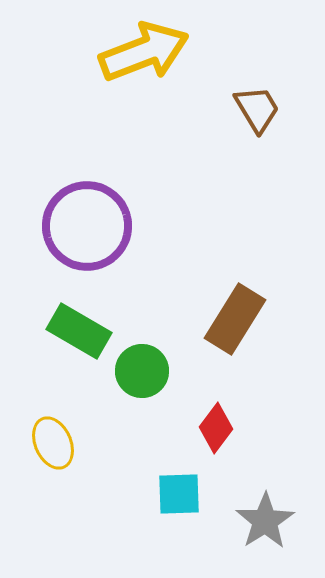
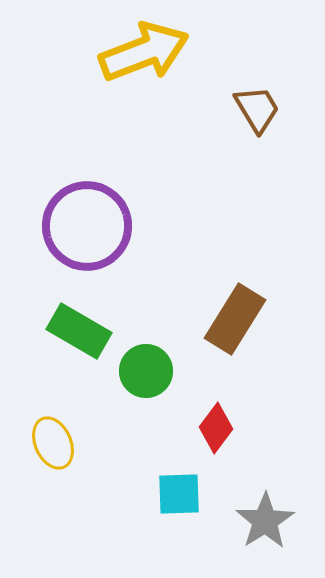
green circle: moved 4 px right
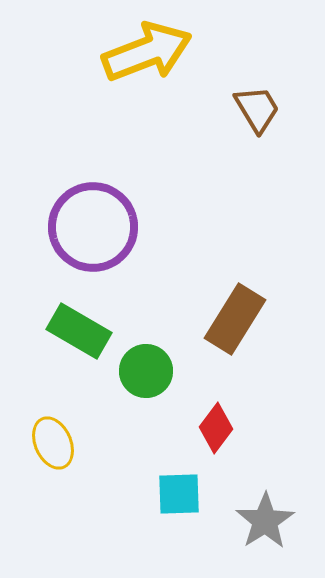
yellow arrow: moved 3 px right
purple circle: moved 6 px right, 1 px down
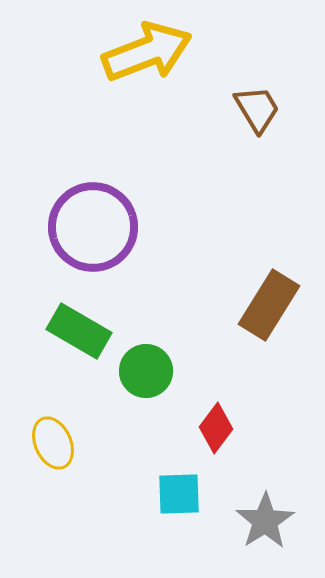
brown rectangle: moved 34 px right, 14 px up
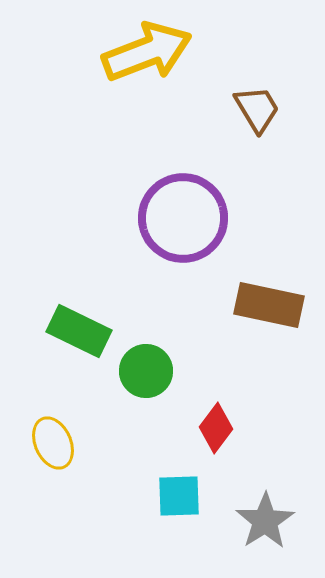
purple circle: moved 90 px right, 9 px up
brown rectangle: rotated 70 degrees clockwise
green rectangle: rotated 4 degrees counterclockwise
cyan square: moved 2 px down
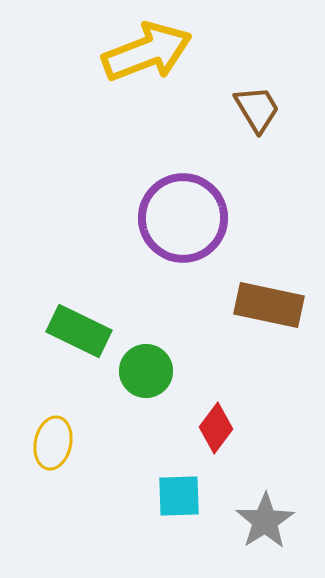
yellow ellipse: rotated 36 degrees clockwise
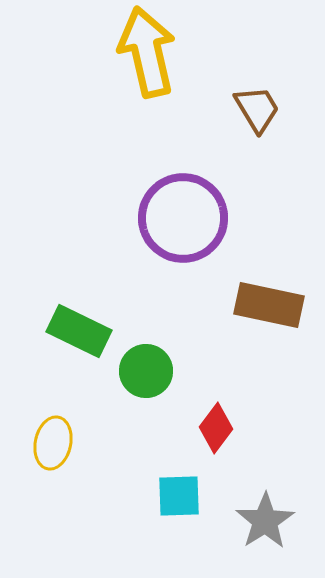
yellow arrow: rotated 82 degrees counterclockwise
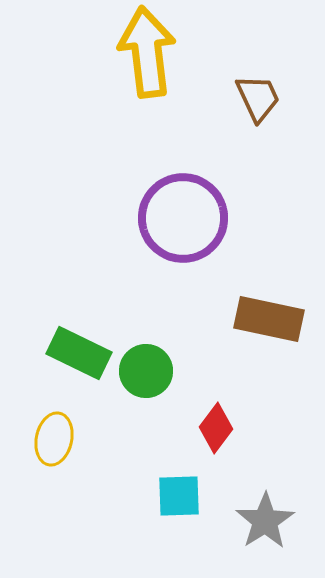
yellow arrow: rotated 6 degrees clockwise
brown trapezoid: moved 1 px right, 11 px up; rotated 6 degrees clockwise
brown rectangle: moved 14 px down
green rectangle: moved 22 px down
yellow ellipse: moved 1 px right, 4 px up
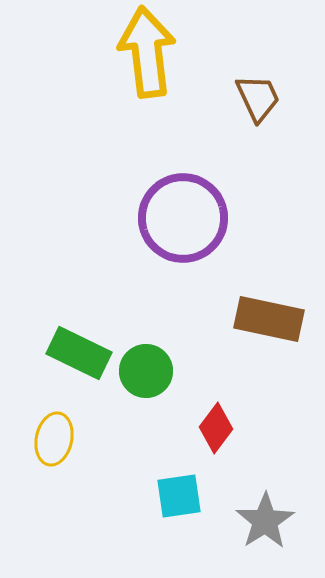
cyan square: rotated 6 degrees counterclockwise
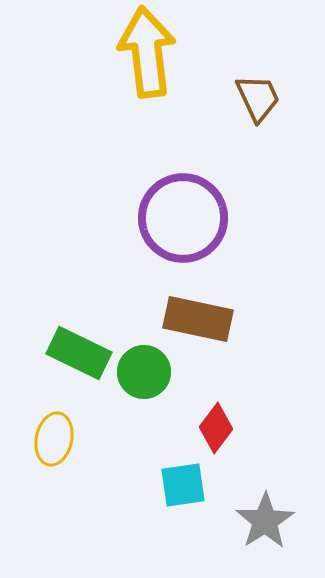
brown rectangle: moved 71 px left
green circle: moved 2 px left, 1 px down
cyan square: moved 4 px right, 11 px up
